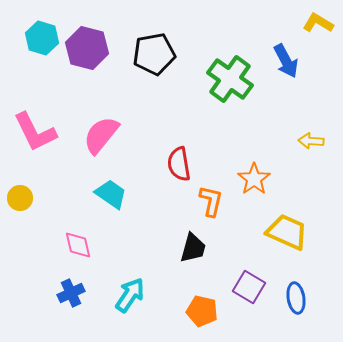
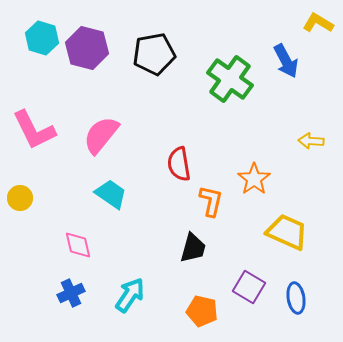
pink L-shape: moved 1 px left, 2 px up
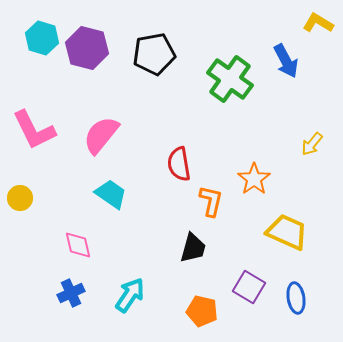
yellow arrow: moved 1 px right, 3 px down; rotated 55 degrees counterclockwise
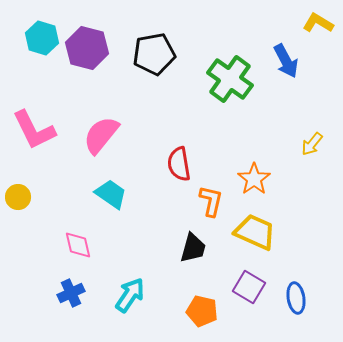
yellow circle: moved 2 px left, 1 px up
yellow trapezoid: moved 32 px left
